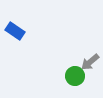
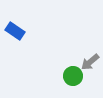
green circle: moved 2 px left
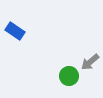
green circle: moved 4 px left
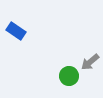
blue rectangle: moved 1 px right
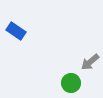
green circle: moved 2 px right, 7 px down
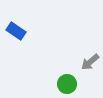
green circle: moved 4 px left, 1 px down
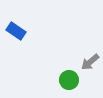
green circle: moved 2 px right, 4 px up
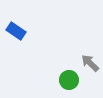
gray arrow: moved 1 px down; rotated 84 degrees clockwise
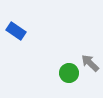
green circle: moved 7 px up
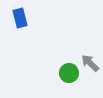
blue rectangle: moved 4 px right, 13 px up; rotated 42 degrees clockwise
